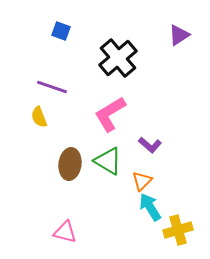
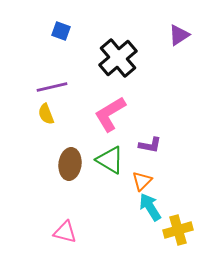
purple line: rotated 32 degrees counterclockwise
yellow semicircle: moved 7 px right, 3 px up
purple L-shape: rotated 30 degrees counterclockwise
green triangle: moved 2 px right, 1 px up
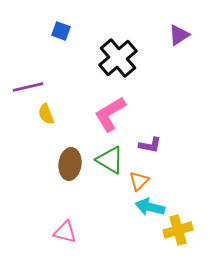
purple line: moved 24 px left
orange triangle: moved 3 px left
cyan arrow: rotated 44 degrees counterclockwise
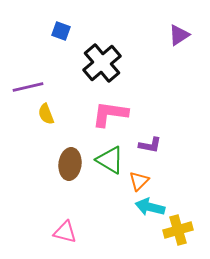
black cross: moved 16 px left, 5 px down
pink L-shape: rotated 39 degrees clockwise
